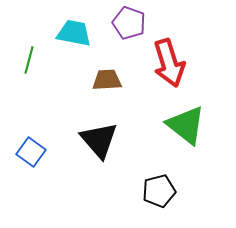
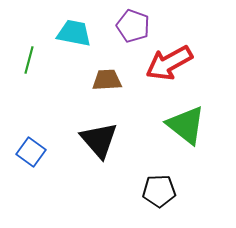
purple pentagon: moved 4 px right, 3 px down
red arrow: rotated 78 degrees clockwise
black pentagon: rotated 12 degrees clockwise
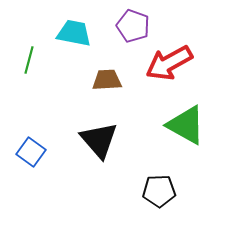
green triangle: rotated 9 degrees counterclockwise
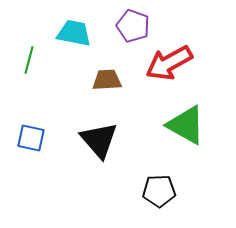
blue square: moved 14 px up; rotated 24 degrees counterclockwise
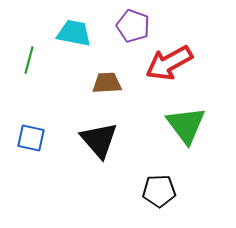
brown trapezoid: moved 3 px down
green triangle: rotated 24 degrees clockwise
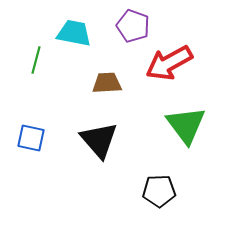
green line: moved 7 px right
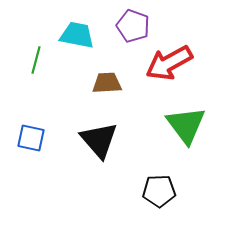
cyan trapezoid: moved 3 px right, 2 px down
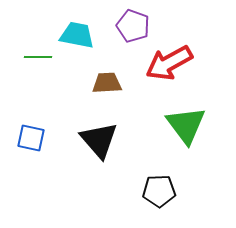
green line: moved 2 px right, 3 px up; rotated 76 degrees clockwise
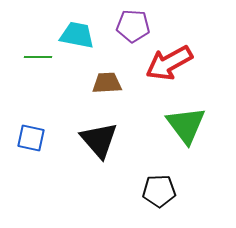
purple pentagon: rotated 16 degrees counterclockwise
